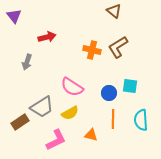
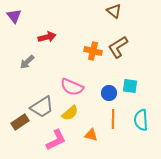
orange cross: moved 1 px right, 1 px down
gray arrow: rotated 28 degrees clockwise
pink semicircle: rotated 10 degrees counterclockwise
yellow semicircle: rotated 12 degrees counterclockwise
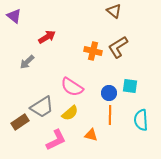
purple triangle: rotated 14 degrees counterclockwise
red arrow: rotated 18 degrees counterclockwise
pink semicircle: rotated 10 degrees clockwise
orange line: moved 3 px left, 4 px up
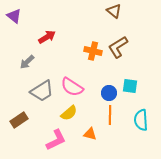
gray trapezoid: moved 16 px up
yellow semicircle: moved 1 px left
brown rectangle: moved 1 px left, 2 px up
orange triangle: moved 1 px left, 1 px up
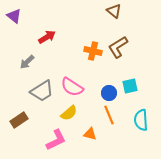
cyan square: rotated 21 degrees counterclockwise
orange line: moved 1 px left; rotated 24 degrees counterclockwise
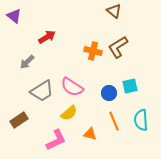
orange line: moved 5 px right, 6 px down
